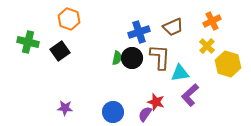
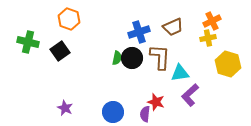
yellow cross: moved 1 px right, 8 px up; rotated 35 degrees clockwise
purple star: rotated 21 degrees clockwise
purple semicircle: rotated 28 degrees counterclockwise
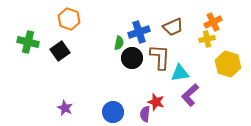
orange cross: moved 1 px right, 1 px down
yellow cross: moved 1 px left, 1 px down
green semicircle: moved 2 px right, 15 px up
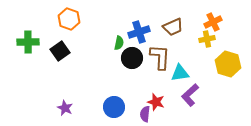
green cross: rotated 15 degrees counterclockwise
blue circle: moved 1 px right, 5 px up
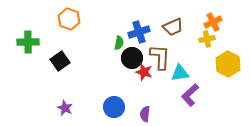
black square: moved 10 px down
yellow hexagon: rotated 10 degrees clockwise
red star: moved 12 px left, 30 px up
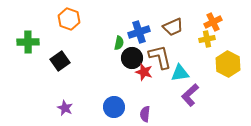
brown L-shape: rotated 16 degrees counterclockwise
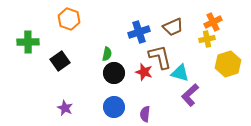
green semicircle: moved 12 px left, 11 px down
black circle: moved 18 px left, 15 px down
yellow hexagon: rotated 15 degrees clockwise
cyan triangle: rotated 24 degrees clockwise
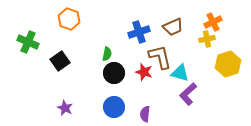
green cross: rotated 25 degrees clockwise
purple L-shape: moved 2 px left, 1 px up
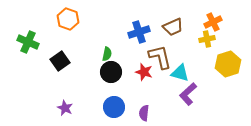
orange hexagon: moved 1 px left
black circle: moved 3 px left, 1 px up
purple semicircle: moved 1 px left, 1 px up
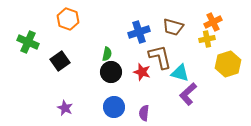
brown trapezoid: rotated 40 degrees clockwise
red star: moved 2 px left
